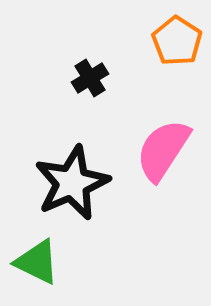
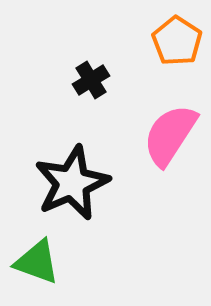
black cross: moved 1 px right, 2 px down
pink semicircle: moved 7 px right, 15 px up
green triangle: rotated 6 degrees counterclockwise
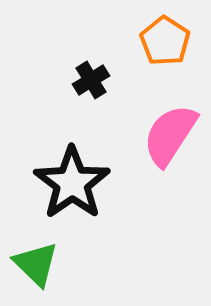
orange pentagon: moved 12 px left
black star: rotated 12 degrees counterclockwise
green triangle: moved 1 px left, 2 px down; rotated 24 degrees clockwise
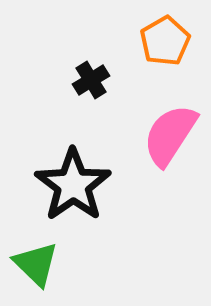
orange pentagon: rotated 9 degrees clockwise
black star: moved 1 px right, 2 px down
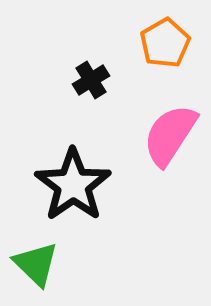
orange pentagon: moved 2 px down
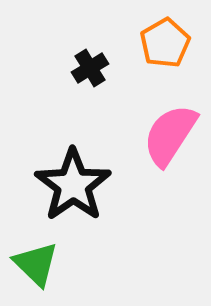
black cross: moved 1 px left, 12 px up
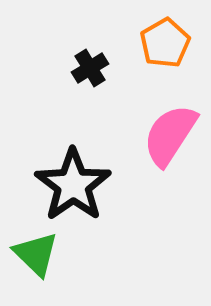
green triangle: moved 10 px up
